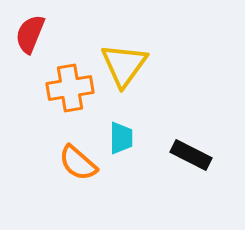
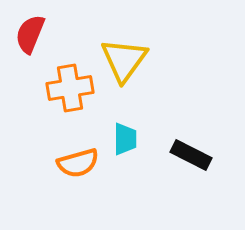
yellow triangle: moved 5 px up
cyan trapezoid: moved 4 px right, 1 px down
orange semicircle: rotated 57 degrees counterclockwise
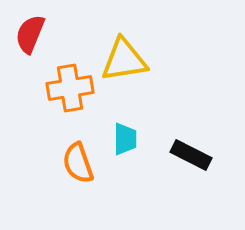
yellow triangle: rotated 45 degrees clockwise
orange semicircle: rotated 87 degrees clockwise
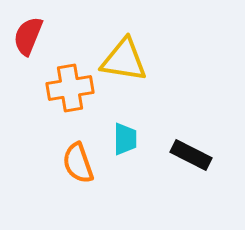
red semicircle: moved 2 px left, 2 px down
yellow triangle: rotated 18 degrees clockwise
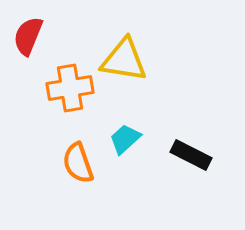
cyan trapezoid: rotated 132 degrees counterclockwise
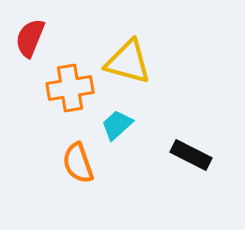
red semicircle: moved 2 px right, 2 px down
yellow triangle: moved 4 px right, 2 px down; rotated 6 degrees clockwise
cyan trapezoid: moved 8 px left, 14 px up
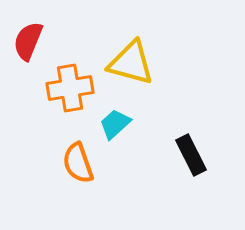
red semicircle: moved 2 px left, 3 px down
yellow triangle: moved 3 px right, 1 px down
cyan trapezoid: moved 2 px left, 1 px up
black rectangle: rotated 36 degrees clockwise
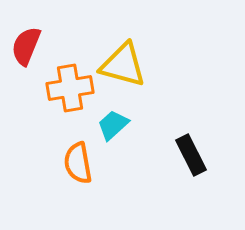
red semicircle: moved 2 px left, 5 px down
yellow triangle: moved 8 px left, 2 px down
cyan trapezoid: moved 2 px left, 1 px down
orange semicircle: rotated 9 degrees clockwise
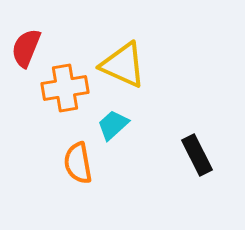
red semicircle: moved 2 px down
yellow triangle: rotated 9 degrees clockwise
orange cross: moved 5 px left
black rectangle: moved 6 px right
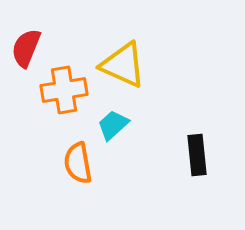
orange cross: moved 1 px left, 2 px down
black rectangle: rotated 21 degrees clockwise
